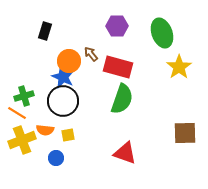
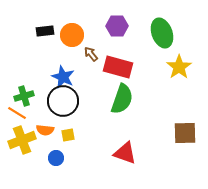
black rectangle: rotated 66 degrees clockwise
orange circle: moved 3 px right, 26 px up
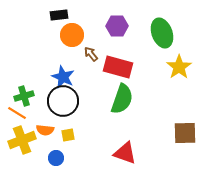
black rectangle: moved 14 px right, 16 px up
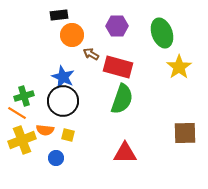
brown arrow: rotated 21 degrees counterclockwise
yellow square: rotated 24 degrees clockwise
red triangle: rotated 20 degrees counterclockwise
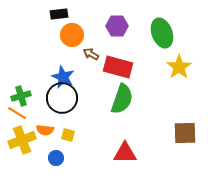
black rectangle: moved 1 px up
green cross: moved 3 px left
black circle: moved 1 px left, 3 px up
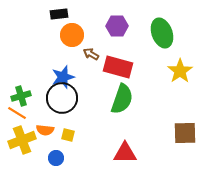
yellow star: moved 1 px right, 4 px down
blue star: rotated 30 degrees clockwise
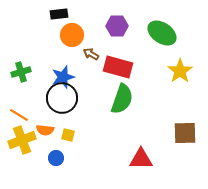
green ellipse: rotated 36 degrees counterclockwise
green cross: moved 24 px up
orange line: moved 2 px right, 2 px down
red triangle: moved 16 px right, 6 px down
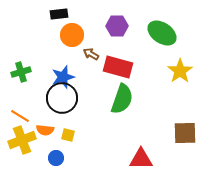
orange line: moved 1 px right, 1 px down
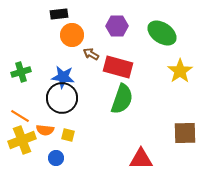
blue star: rotated 25 degrees clockwise
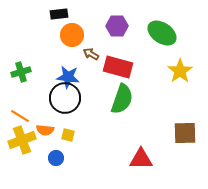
blue star: moved 5 px right
black circle: moved 3 px right
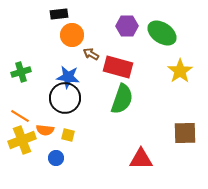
purple hexagon: moved 10 px right
